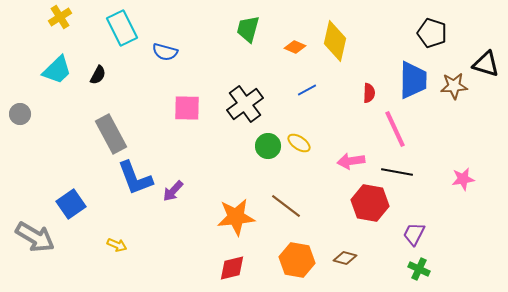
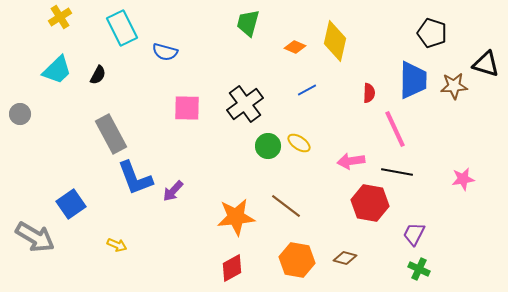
green trapezoid: moved 6 px up
red diamond: rotated 16 degrees counterclockwise
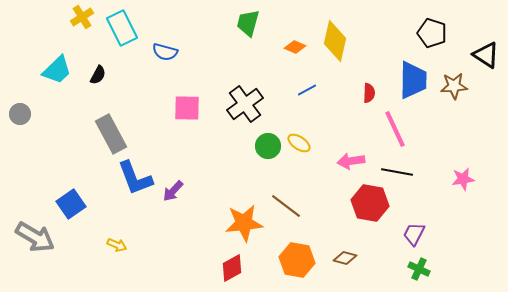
yellow cross: moved 22 px right
black triangle: moved 9 px up; rotated 16 degrees clockwise
orange star: moved 8 px right, 6 px down
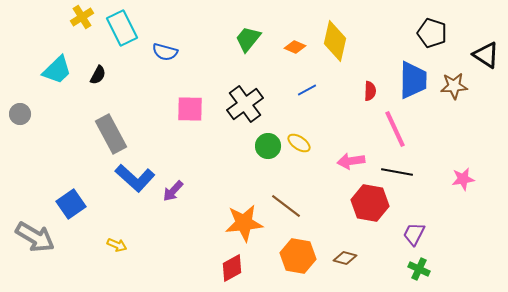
green trapezoid: moved 16 px down; rotated 24 degrees clockwise
red semicircle: moved 1 px right, 2 px up
pink square: moved 3 px right, 1 px down
blue L-shape: rotated 27 degrees counterclockwise
orange hexagon: moved 1 px right, 4 px up
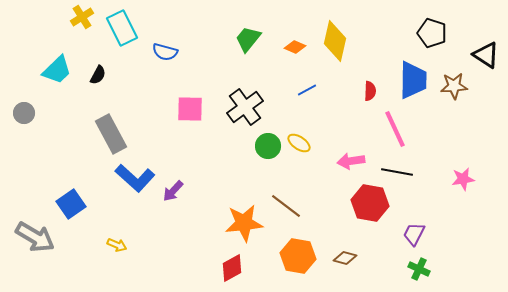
black cross: moved 3 px down
gray circle: moved 4 px right, 1 px up
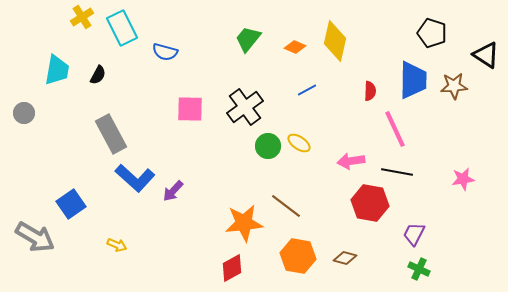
cyan trapezoid: rotated 36 degrees counterclockwise
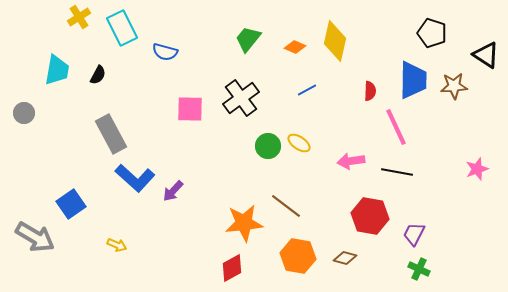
yellow cross: moved 3 px left
black cross: moved 4 px left, 9 px up
pink line: moved 1 px right, 2 px up
pink star: moved 14 px right, 10 px up; rotated 10 degrees counterclockwise
red hexagon: moved 13 px down
